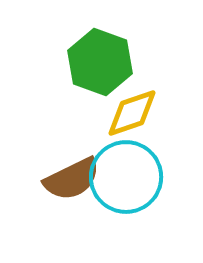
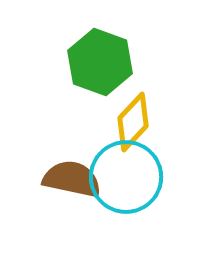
yellow diamond: moved 1 px right, 9 px down; rotated 28 degrees counterclockwise
brown semicircle: rotated 142 degrees counterclockwise
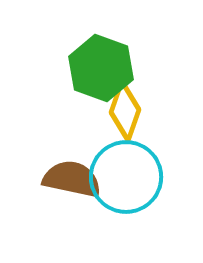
green hexagon: moved 1 px right, 6 px down
yellow diamond: moved 8 px left, 11 px up; rotated 24 degrees counterclockwise
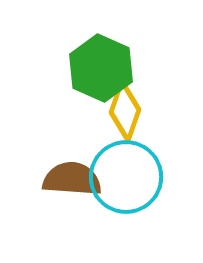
green hexagon: rotated 4 degrees clockwise
brown semicircle: rotated 8 degrees counterclockwise
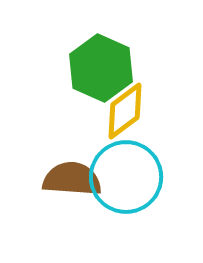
yellow diamond: rotated 34 degrees clockwise
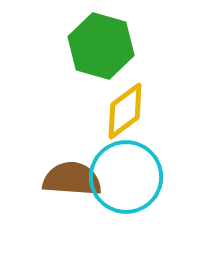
green hexagon: moved 22 px up; rotated 8 degrees counterclockwise
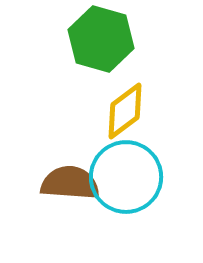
green hexagon: moved 7 px up
brown semicircle: moved 2 px left, 4 px down
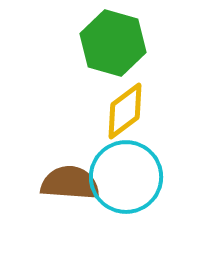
green hexagon: moved 12 px right, 4 px down
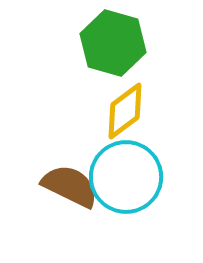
brown semicircle: moved 3 px down; rotated 22 degrees clockwise
